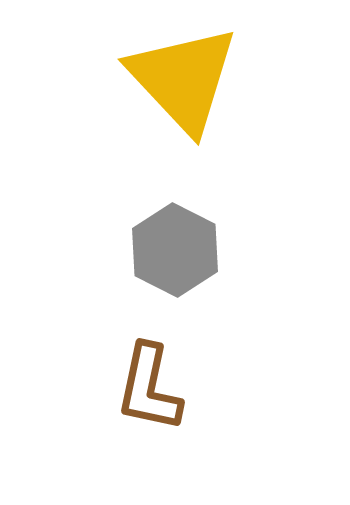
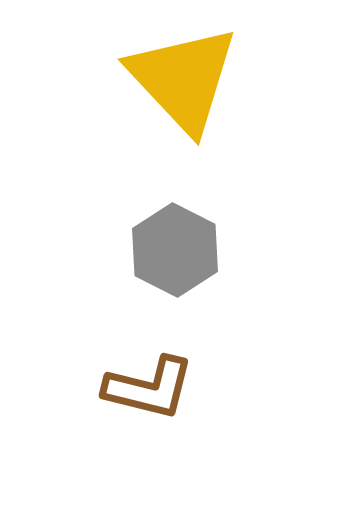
brown L-shape: rotated 88 degrees counterclockwise
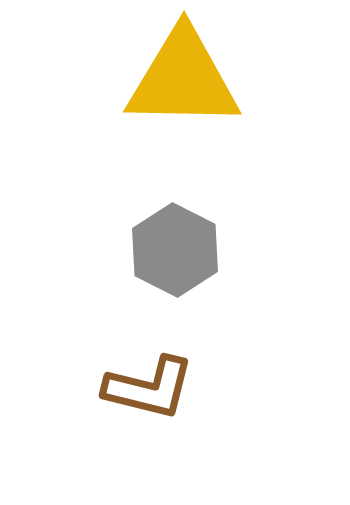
yellow triangle: rotated 46 degrees counterclockwise
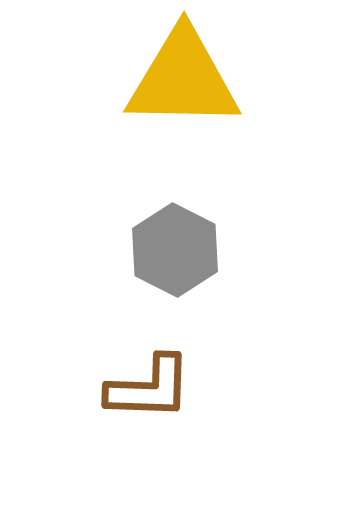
brown L-shape: rotated 12 degrees counterclockwise
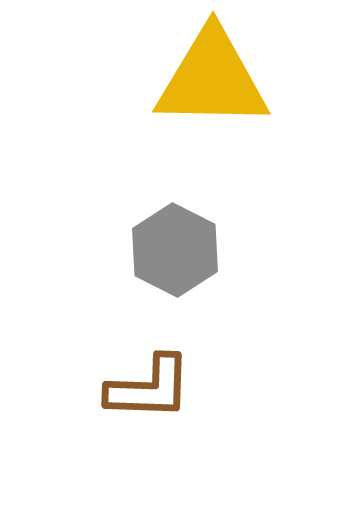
yellow triangle: moved 29 px right
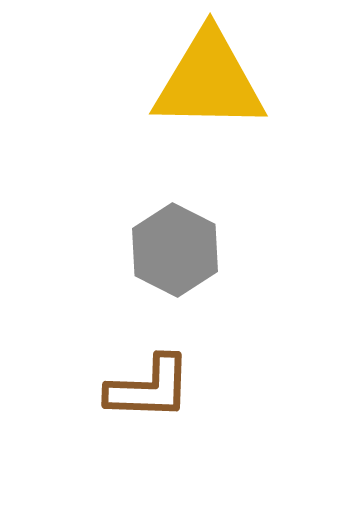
yellow triangle: moved 3 px left, 2 px down
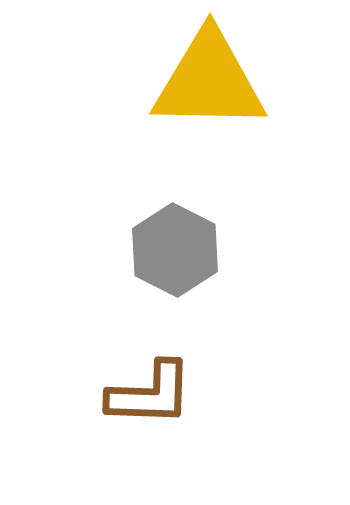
brown L-shape: moved 1 px right, 6 px down
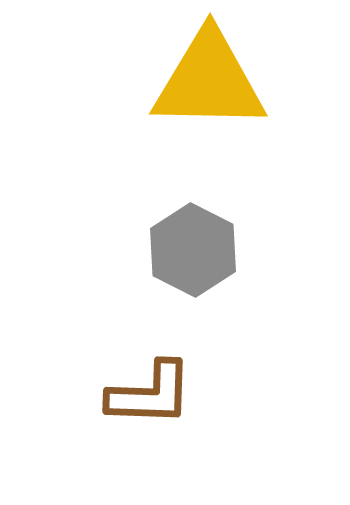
gray hexagon: moved 18 px right
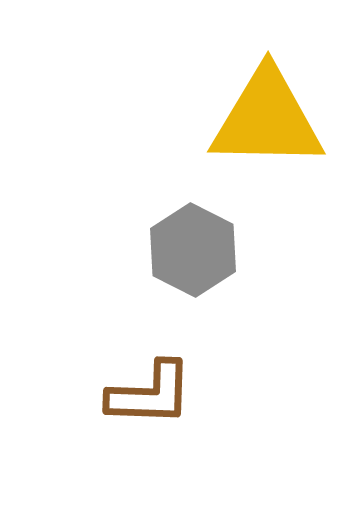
yellow triangle: moved 58 px right, 38 px down
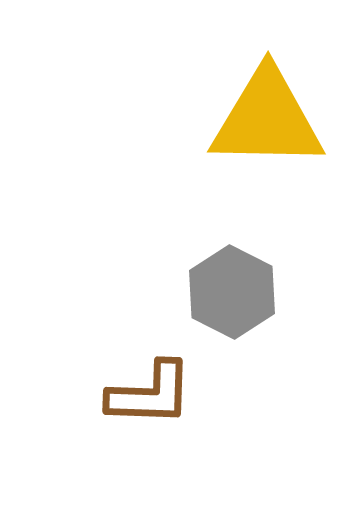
gray hexagon: moved 39 px right, 42 px down
